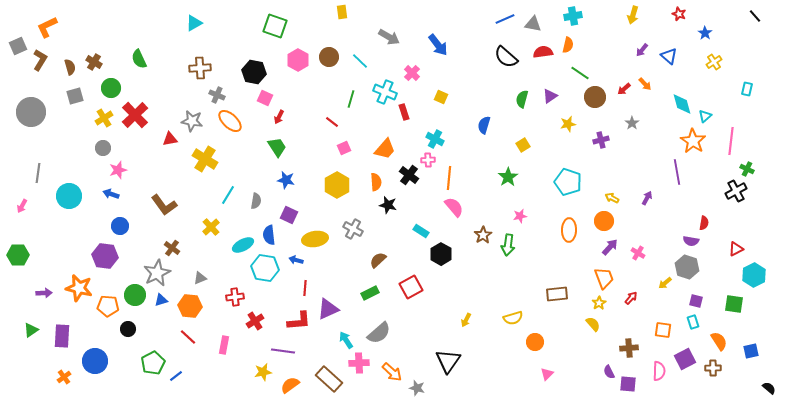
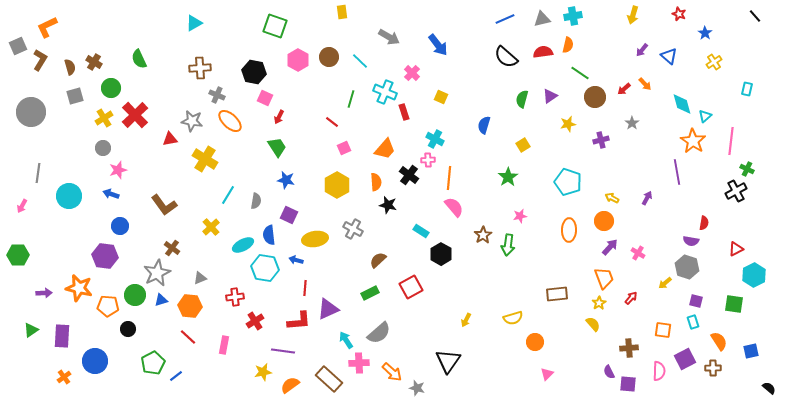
gray triangle at (533, 24): moved 9 px right, 5 px up; rotated 24 degrees counterclockwise
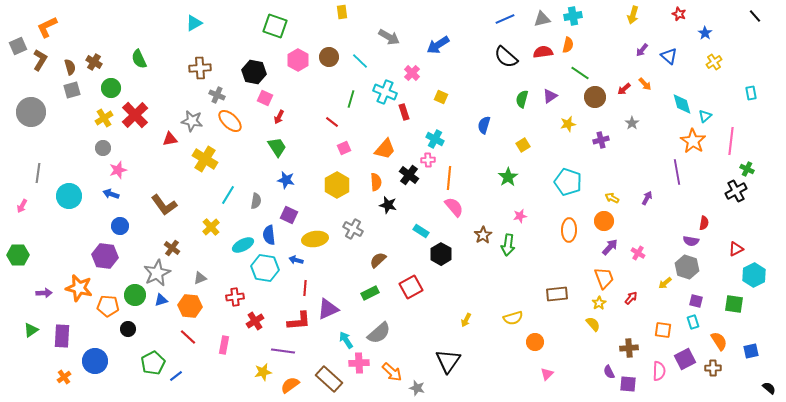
blue arrow at (438, 45): rotated 95 degrees clockwise
cyan rectangle at (747, 89): moved 4 px right, 4 px down; rotated 24 degrees counterclockwise
gray square at (75, 96): moved 3 px left, 6 px up
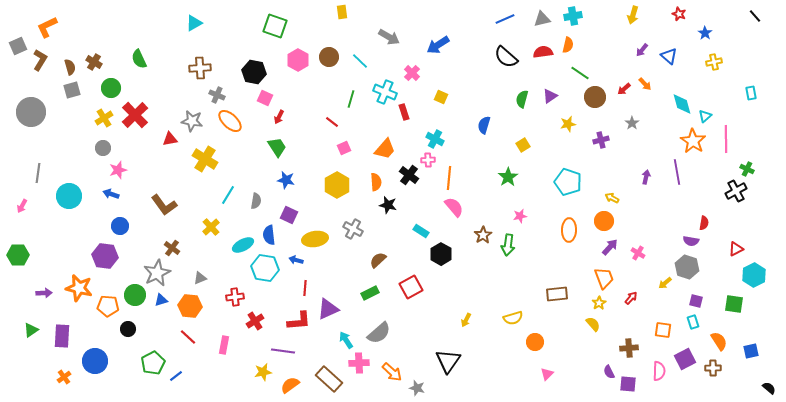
yellow cross at (714, 62): rotated 21 degrees clockwise
pink line at (731, 141): moved 5 px left, 2 px up; rotated 8 degrees counterclockwise
purple arrow at (647, 198): moved 1 px left, 21 px up; rotated 16 degrees counterclockwise
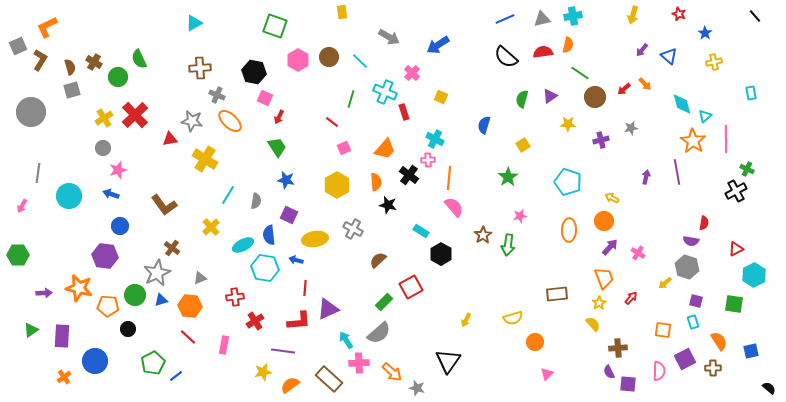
green circle at (111, 88): moved 7 px right, 11 px up
gray star at (632, 123): moved 1 px left, 5 px down; rotated 24 degrees clockwise
yellow star at (568, 124): rotated 14 degrees clockwise
green rectangle at (370, 293): moved 14 px right, 9 px down; rotated 18 degrees counterclockwise
brown cross at (629, 348): moved 11 px left
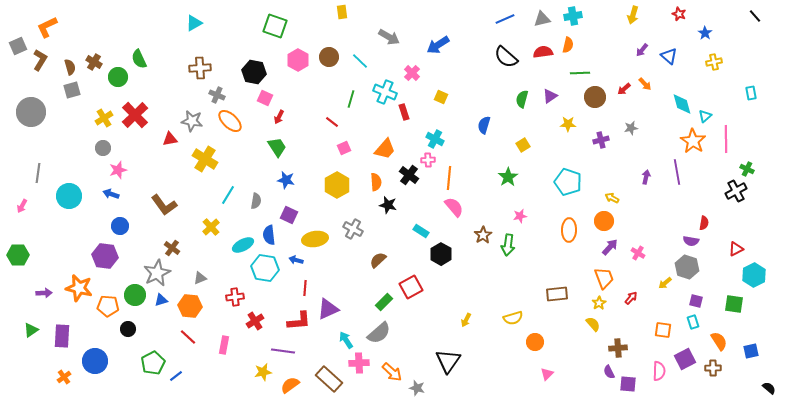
green line at (580, 73): rotated 36 degrees counterclockwise
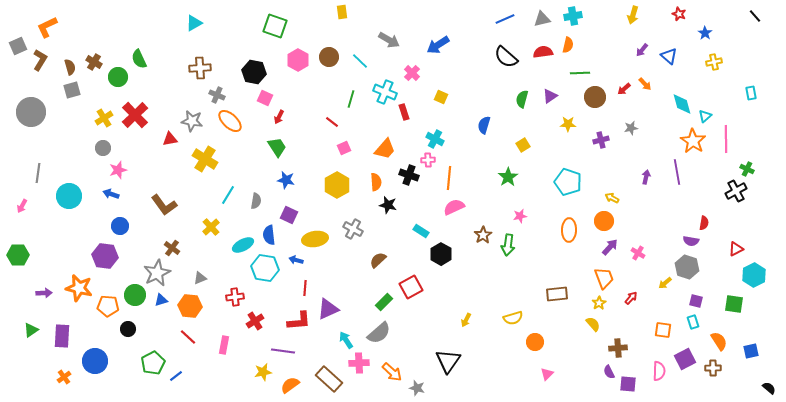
gray arrow at (389, 37): moved 3 px down
black cross at (409, 175): rotated 18 degrees counterclockwise
pink semicircle at (454, 207): rotated 75 degrees counterclockwise
